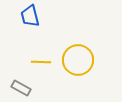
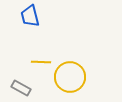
yellow circle: moved 8 px left, 17 px down
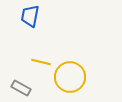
blue trapezoid: rotated 25 degrees clockwise
yellow line: rotated 12 degrees clockwise
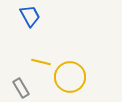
blue trapezoid: rotated 140 degrees clockwise
gray rectangle: rotated 30 degrees clockwise
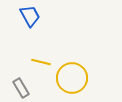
yellow circle: moved 2 px right, 1 px down
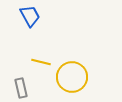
yellow circle: moved 1 px up
gray rectangle: rotated 18 degrees clockwise
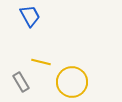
yellow circle: moved 5 px down
gray rectangle: moved 6 px up; rotated 18 degrees counterclockwise
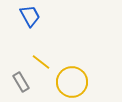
yellow line: rotated 24 degrees clockwise
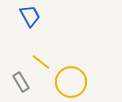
yellow circle: moved 1 px left
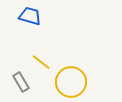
blue trapezoid: rotated 45 degrees counterclockwise
